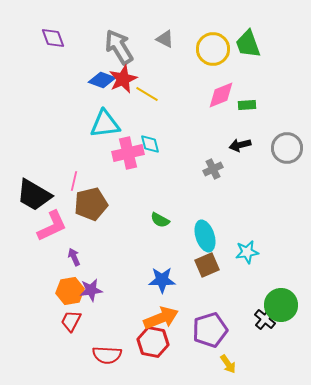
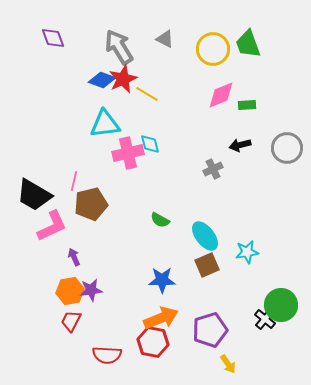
cyan ellipse: rotated 20 degrees counterclockwise
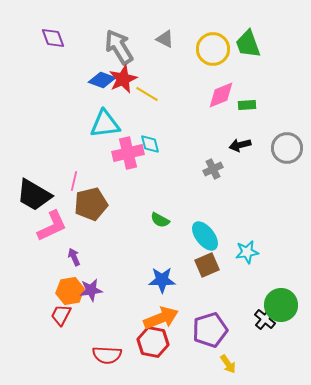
red trapezoid: moved 10 px left, 6 px up
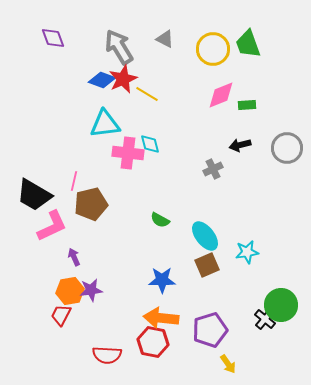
pink cross: rotated 20 degrees clockwise
orange arrow: rotated 152 degrees counterclockwise
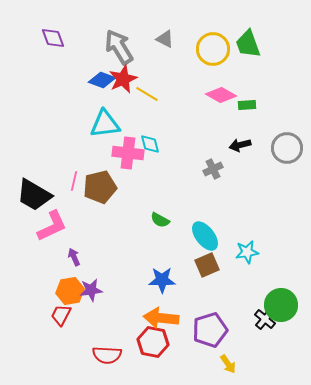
pink diamond: rotated 52 degrees clockwise
brown pentagon: moved 9 px right, 17 px up
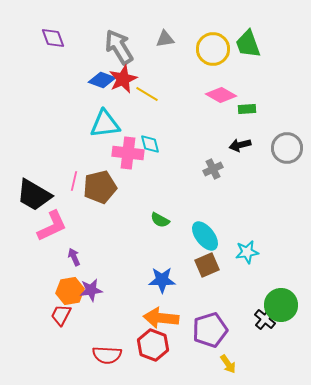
gray triangle: rotated 36 degrees counterclockwise
green rectangle: moved 4 px down
red hexagon: moved 3 px down; rotated 8 degrees clockwise
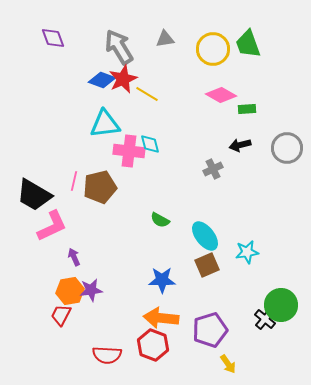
pink cross: moved 1 px right, 2 px up
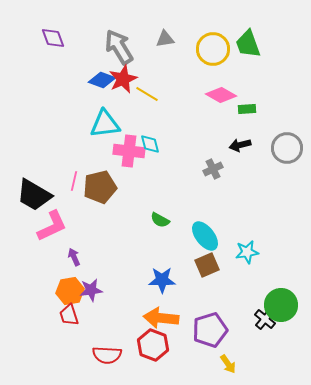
red trapezoid: moved 8 px right; rotated 45 degrees counterclockwise
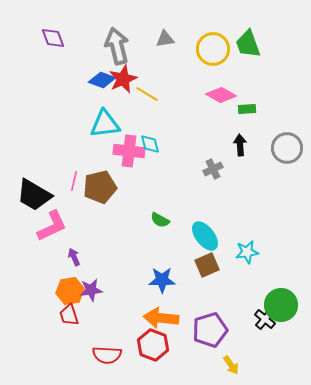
gray arrow: moved 2 px left, 1 px up; rotated 18 degrees clockwise
black arrow: rotated 100 degrees clockwise
yellow arrow: moved 3 px right, 1 px down
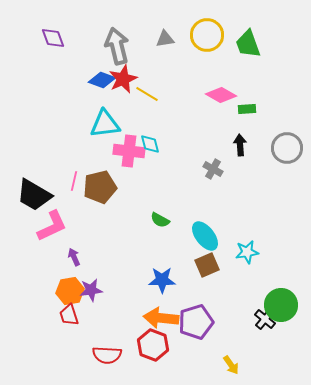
yellow circle: moved 6 px left, 14 px up
gray cross: rotated 36 degrees counterclockwise
purple pentagon: moved 14 px left, 8 px up
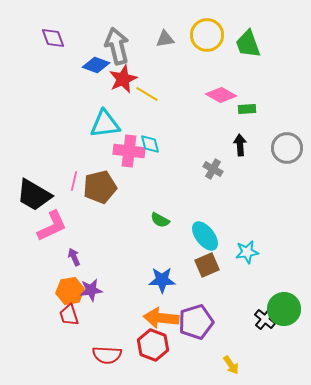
blue diamond: moved 6 px left, 15 px up
green circle: moved 3 px right, 4 px down
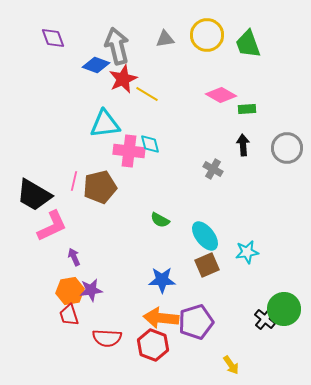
black arrow: moved 3 px right
red semicircle: moved 17 px up
